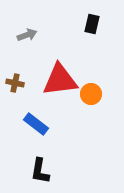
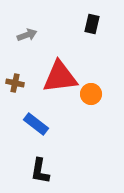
red triangle: moved 3 px up
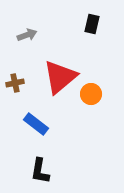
red triangle: rotated 33 degrees counterclockwise
brown cross: rotated 24 degrees counterclockwise
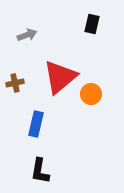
blue rectangle: rotated 65 degrees clockwise
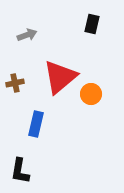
black L-shape: moved 20 px left
